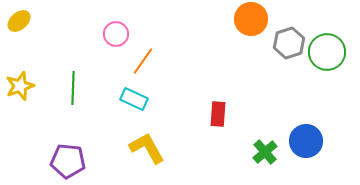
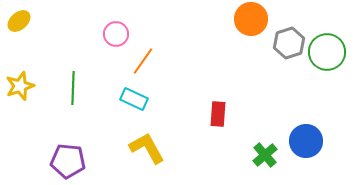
green cross: moved 3 px down
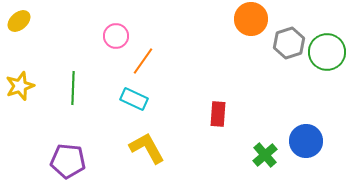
pink circle: moved 2 px down
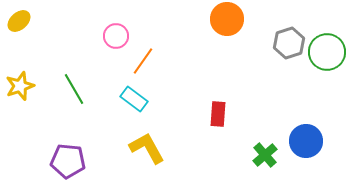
orange circle: moved 24 px left
green line: moved 1 px right, 1 px down; rotated 32 degrees counterclockwise
cyan rectangle: rotated 12 degrees clockwise
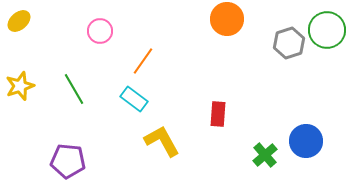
pink circle: moved 16 px left, 5 px up
green circle: moved 22 px up
yellow L-shape: moved 15 px right, 7 px up
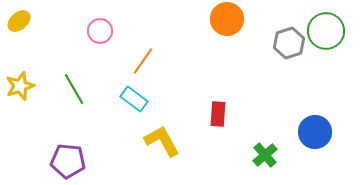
green circle: moved 1 px left, 1 px down
blue circle: moved 9 px right, 9 px up
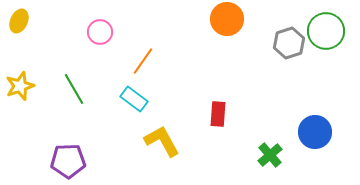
yellow ellipse: rotated 25 degrees counterclockwise
pink circle: moved 1 px down
green cross: moved 5 px right
purple pentagon: rotated 8 degrees counterclockwise
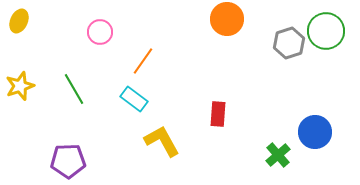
green cross: moved 8 px right
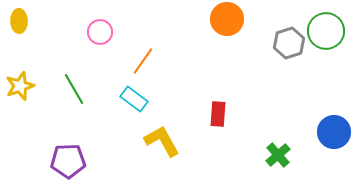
yellow ellipse: rotated 25 degrees counterclockwise
blue circle: moved 19 px right
